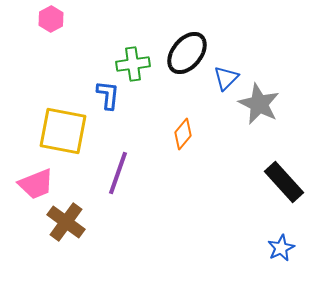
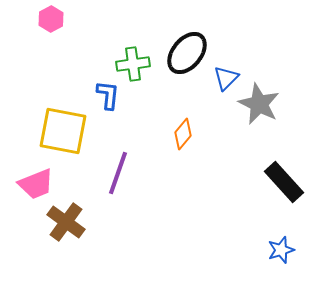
blue star: moved 2 px down; rotated 8 degrees clockwise
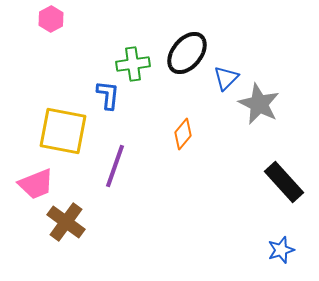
purple line: moved 3 px left, 7 px up
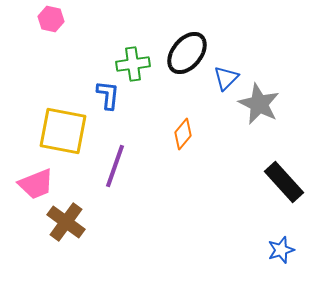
pink hexagon: rotated 20 degrees counterclockwise
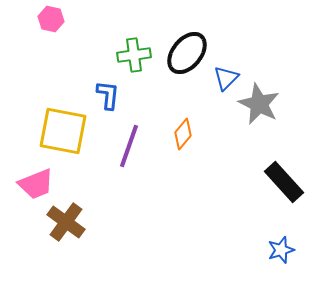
green cross: moved 1 px right, 9 px up
purple line: moved 14 px right, 20 px up
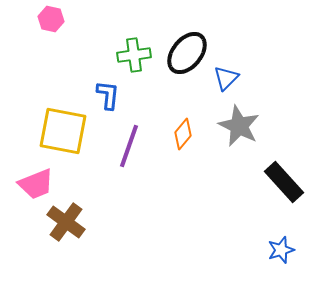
gray star: moved 20 px left, 22 px down
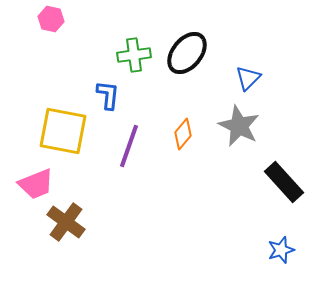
blue triangle: moved 22 px right
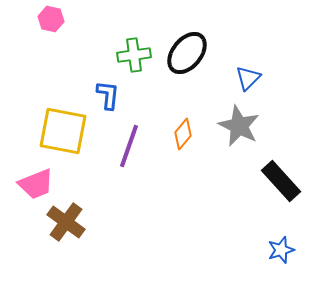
black rectangle: moved 3 px left, 1 px up
